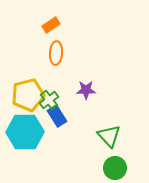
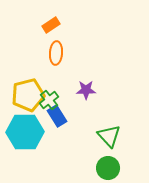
green circle: moved 7 px left
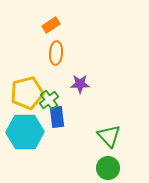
purple star: moved 6 px left, 6 px up
yellow pentagon: moved 1 px left, 2 px up
blue rectangle: moved 1 px down; rotated 25 degrees clockwise
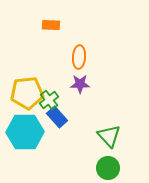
orange rectangle: rotated 36 degrees clockwise
orange ellipse: moved 23 px right, 4 px down
yellow pentagon: rotated 8 degrees clockwise
blue rectangle: rotated 35 degrees counterclockwise
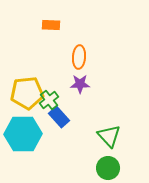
blue rectangle: moved 2 px right
cyan hexagon: moved 2 px left, 2 px down
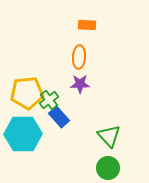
orange rectangle: moved 36 px right
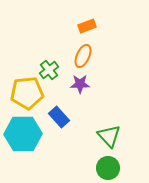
orange rectangle: moved 1 px down; rotated 24 degrees counterclockwise
orange ellipse: moved 4 px right, 1 px up; rotated 20 degrees clockwise
green cross: moved 30 px up
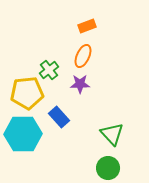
green triangle: moved 3 px right, 2 px up
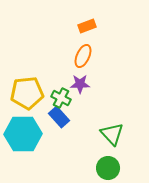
green cross: moved 12 px right, 28 px down; rotated 24 degrees counterclockwise
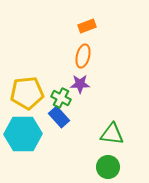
orange ellipse: rotated 10 degrees counterclockwise
green triangle: rotated 40 degrees counterclockwise
green circle: moved 1 px up
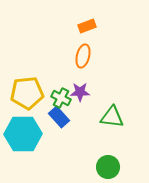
purple star: moved 8 px down
green triangle: moved 17 px up
